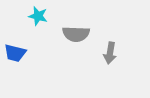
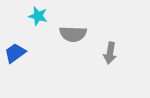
gray semicircle: moved 3 px left
blue trapezoid: rotated 130 degrees clockwise
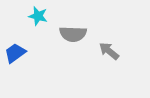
gray arrow: moved 1 px left, 2 px up; rotated 120 degrees clockwise
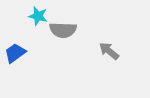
gray semicircle: moved 10 px left, 4 px up
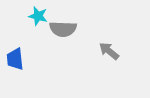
gray semicircle: moved 1 px up
blue trapezoid: moved 6 px down; rotated 60 degrees counterclockwise
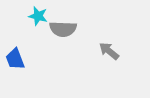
blue trapezoid: rotated 15 degrees counterclockwise
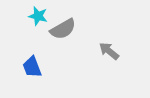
gray semicircle: rotated 32 degrees counterclockwise
blue trapezoid: moved 17 px right, 8 px down
